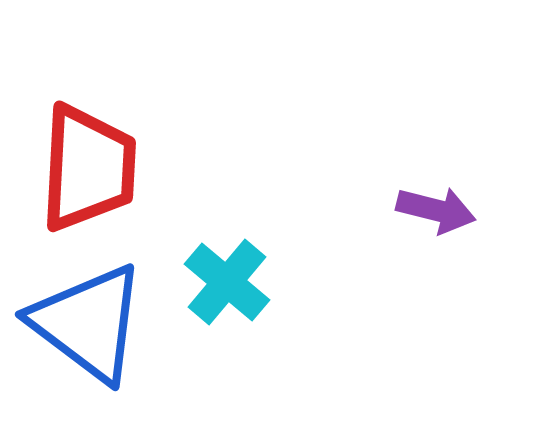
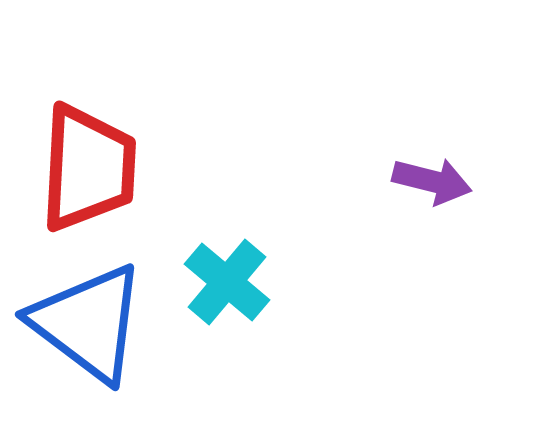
purple arrow: moved 4 px left, 29 px up
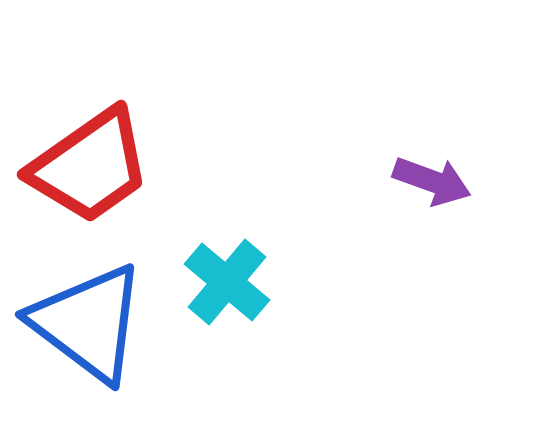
red trapezoid: moved 2 px right, 2 px up; rotated 52 degrees clockwise
purple arrow: rotated 6 degrees clockwise
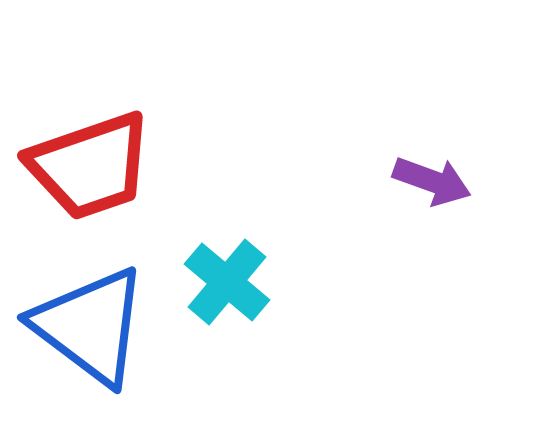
red trapezoid: rotated 16 degrees clockwise
blue triangle: moved 2 px right, 3 px down
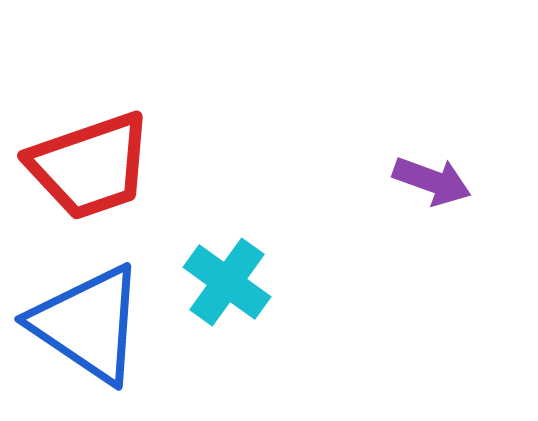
cyan cross: rotated 4 degrees counterclockwise
blue triangle: moved 2 px left, 2 px up; rotated 3 degrees counterclockwise
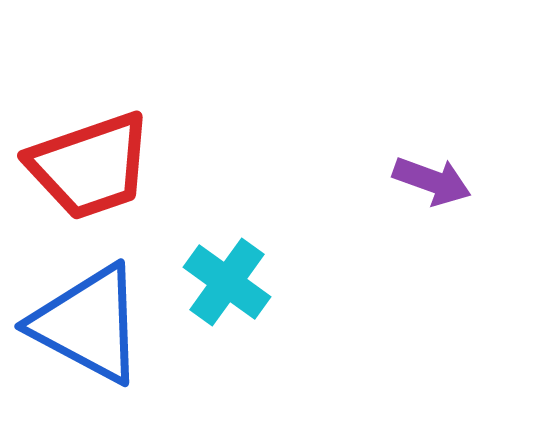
blue triangle: rotated 6 degrees counterclockwise
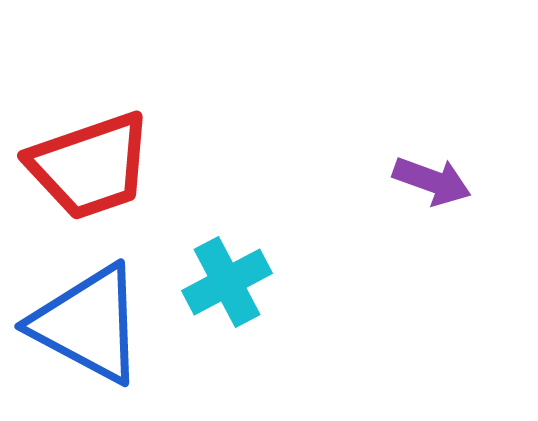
cyan cross: rotated 26 degrees clockwise
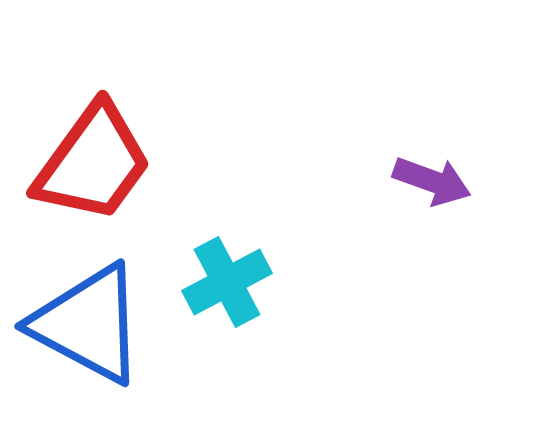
red trapezoid: moved 3 px right, 3 px up; rotated 35 degrees counterclockwise
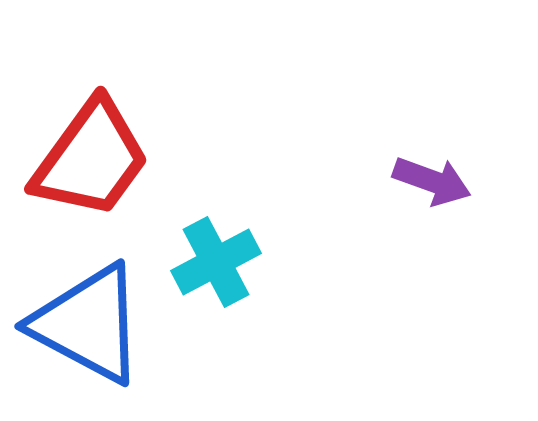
red trapezoid: moved 2 px left, 4 px up
cyan cross: moved 11 px left, 20 px up
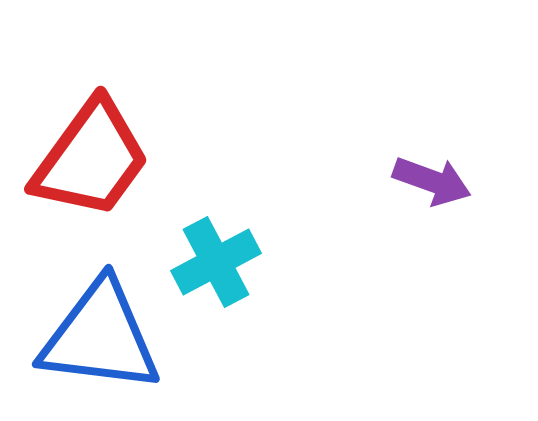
blue triangle: moved 12 px right, 13 px down; rotated 21 degrees counterclockwise
